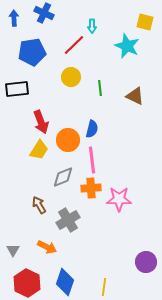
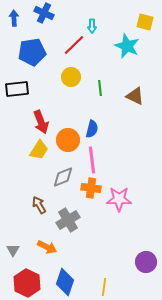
orange cross: rotated 12 degrees clockwise
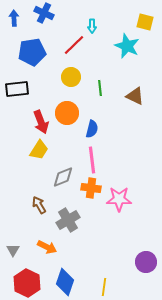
orange circle: moved 1 px left, 27 px up
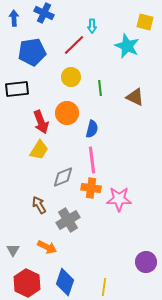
brown triangle: moved 1 px down
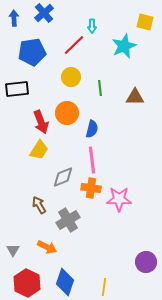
blue cross: rotated 24 degrees clockwise
cyan star: moved 3 px left; rotated 25 degrees clockwise
brown triangle: rotated 24 degrees counterclockwise
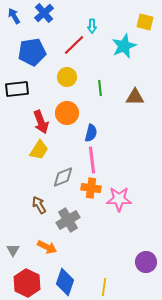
blue arrow: moved 2 px up; rotated 28 degrees counterclockwise
yellow circle: moved 4 px left
blue semicircle: moved 1 px left, 4 px down
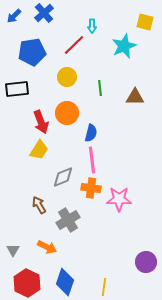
blue arrow: rotated 105 degrees counterclockwise
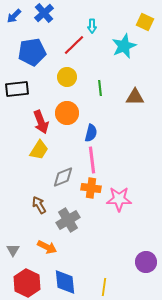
yellow square: rotated 12 degrees clockwise
blue diamond: rotated 24 degrees counterclockwise
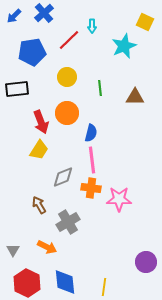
red line: moved 5 px left, 5 px up
gray cross: moved 2 px down
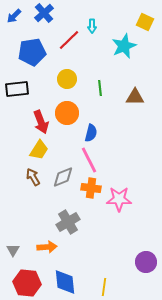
yellow circle: moved 2 px down
pink line: moved 3 px left; rotated 20 degrees counterclockwise
brown arrow: moved 6 px left, 28 px up
orange arrow: rotated 30 degrees counterclockwise
red hexagon: rotated 20 degrees counterclockwise
